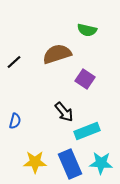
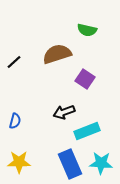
black arrow: rotated 110 degrees clockwise
yellow star: moved 16 px left
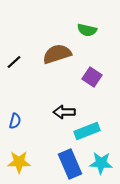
purple square: moved 7 px right, 2 px up
black arrow: rotated 20 degrees clockwise
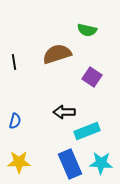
black line: rotated 56 degrees counterclockwise
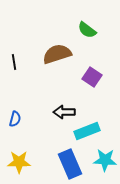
green semicircle: rotated 24 degrees clockwise
blue semicircle: moved 2 px up
cyan star: moved 4 px right, 3 px up
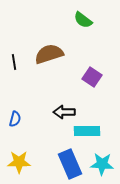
green semicircle: moved 4 px left, 10 px up
brown semicircle: moved 8 px left
cyan rectangle: rotated 20 degrees clockwise
cyan star: moved 3 px left, 4 px down
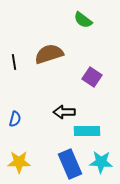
cyan star: moved 1 px left, 2 px up
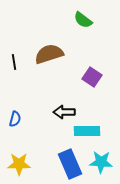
yellow star: moved 2 px down
